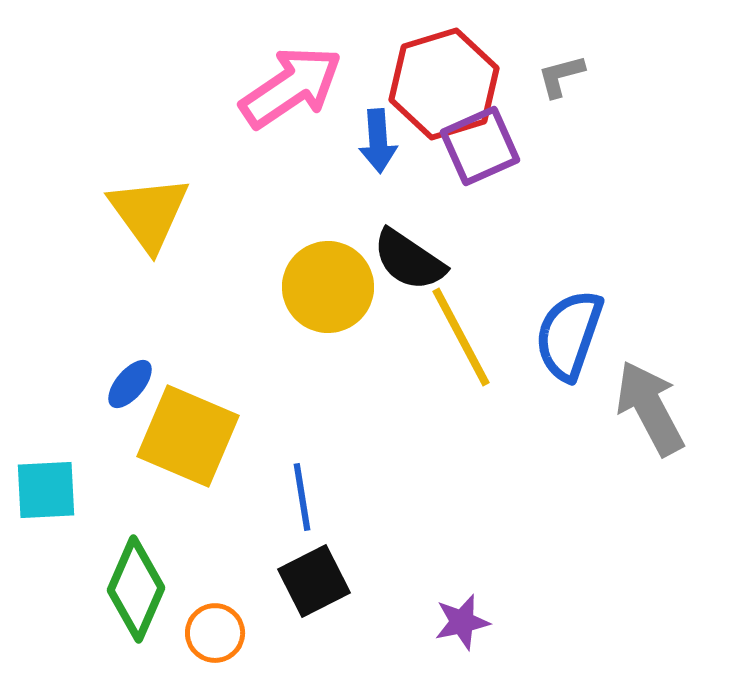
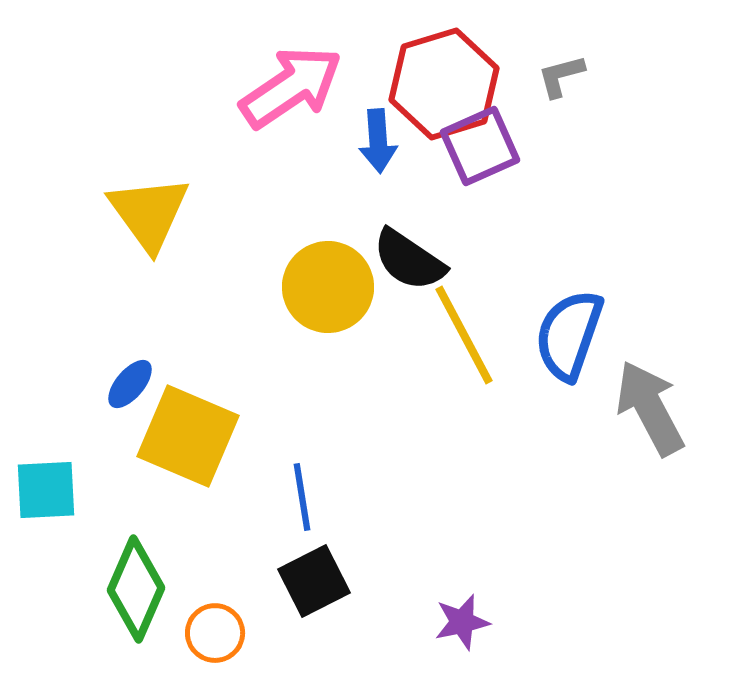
yellow line: moved 3 px right, 2 px up
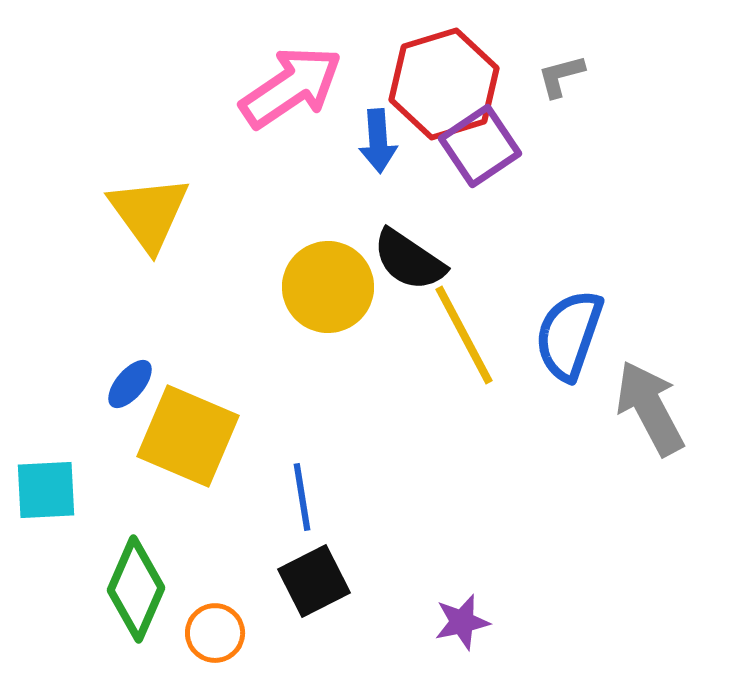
purple square: rotated 10 degrees counterclockwise
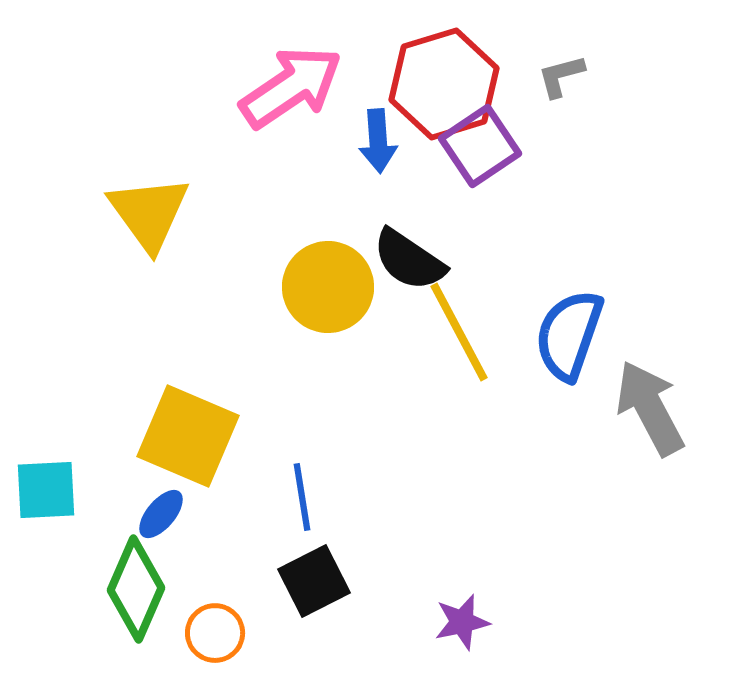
yellow line: moved 5 px left, 3 px up
blue ellipse: moved 31 px right, 130 px down
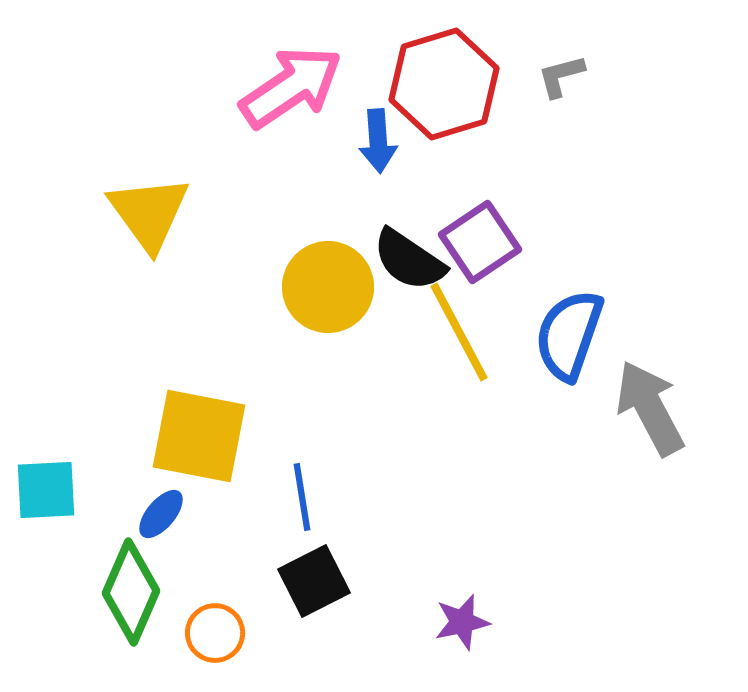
purple square: moved 96 px down
yellow square: moved 11 px right; rotated 12 degrees counterclockwise
green diamond: moved 5 px left, 3 px down
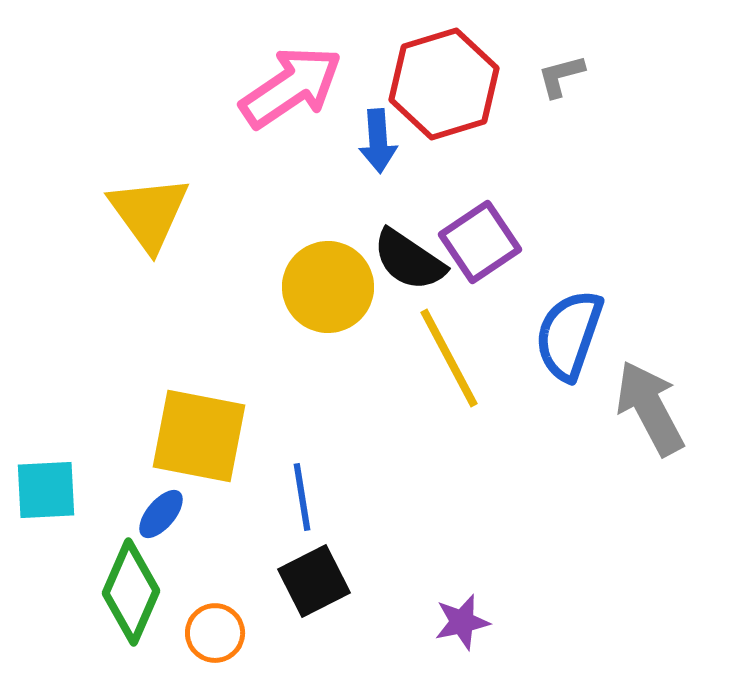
yellow line: moved 10 px left, 26 px down
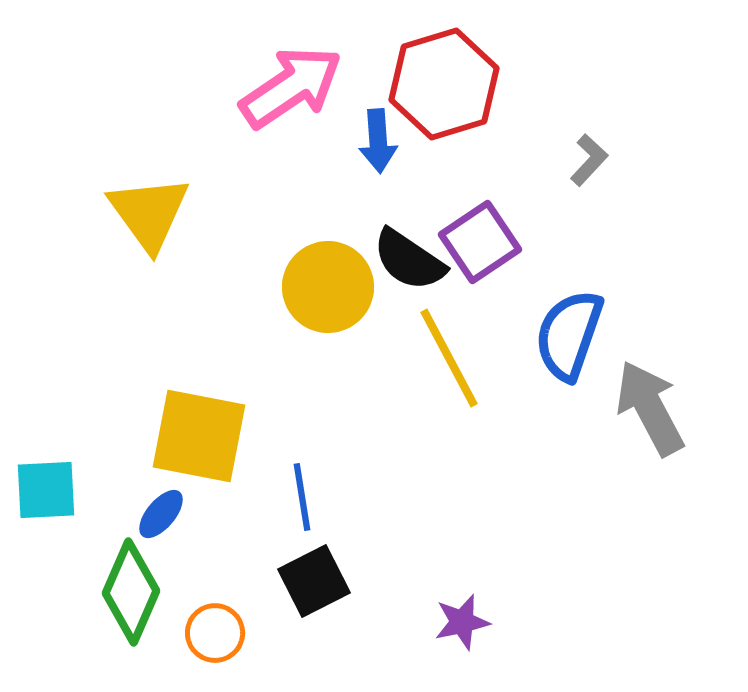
gray L-shape: moved 28 px right, 84 px down; rotated 148 degrees clockwise
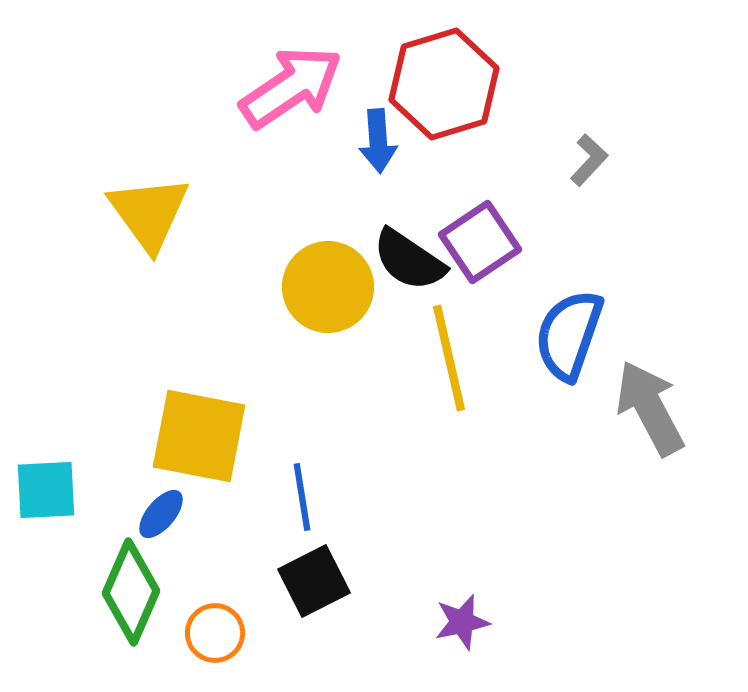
yellow line: rotated 15 degrees clockwise
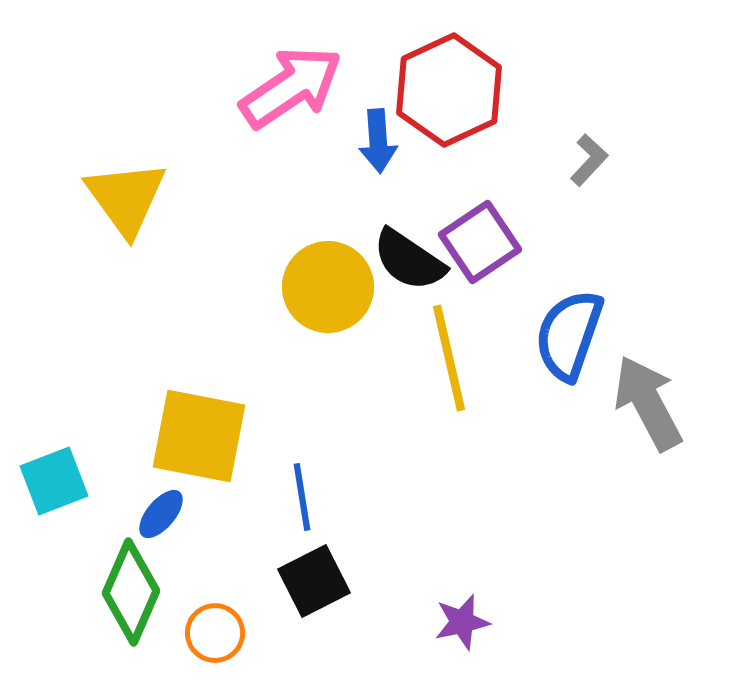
red hexagon: moved 5 px right, 6 px down; rotated 8 degrees counterclockwise
yellow triangle: moved 23 px left, 15 px up
gray arrow: moved 2 px left, 5 px up
cyan square: moved 8 px right, 9 px up; rotated 18 degrees counterclockwise
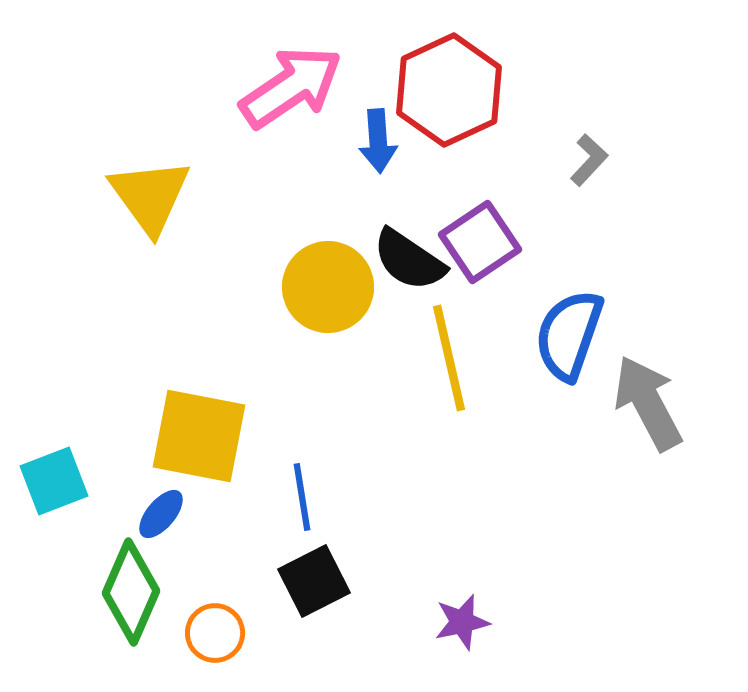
yellow triangle: moved 24 px right, 2 px up
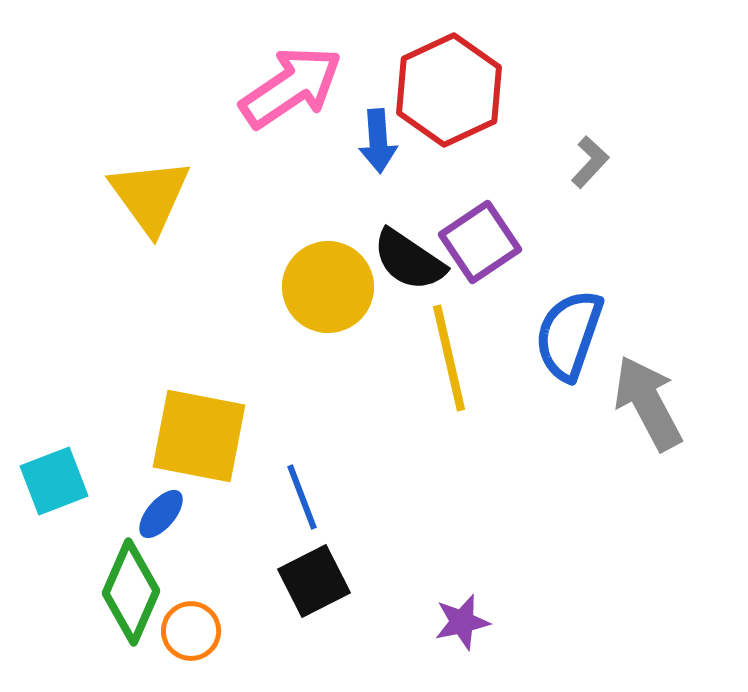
gray L-shape: moved 1 px right, 2 px down
blue line: rotated 12 degrees counterclockwise
orange circle: moved 24 px left, 2 px up
